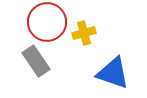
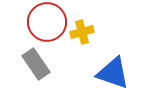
yellow cross: moved 2 px left, 1 px up
gray rectangle: moved 3 px down
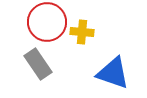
yellow cross: rotated 20 degrees clockwise
gray rectangle: moved 2 px right
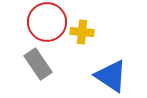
blue triangle: moved 2 px left, 3 px down; rotated 15 degrees clockwise
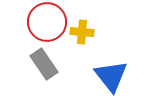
gray rectangle: moved 6 px right
blue triangle: rotated 18 degrees clockwise
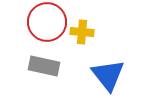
gray rectangle: moved 2 px down; rotated 44 degrees counterclockwise
blue triangle: moved 3 px left, 1 px up
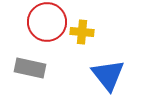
gray rectangle: moved 14 px left, 2 px down
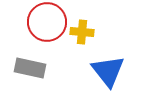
blue triangle: moved 4 px up
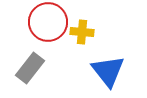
red circle: moved 1 px right
gray rectangle: rotated 64 degrees counterclockwise
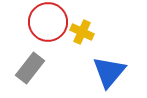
yellow cross: rotated 20 degrees clockwise
blue triangle: moved 1 px right, 1 px down; rotated 18 degrees clockwise
